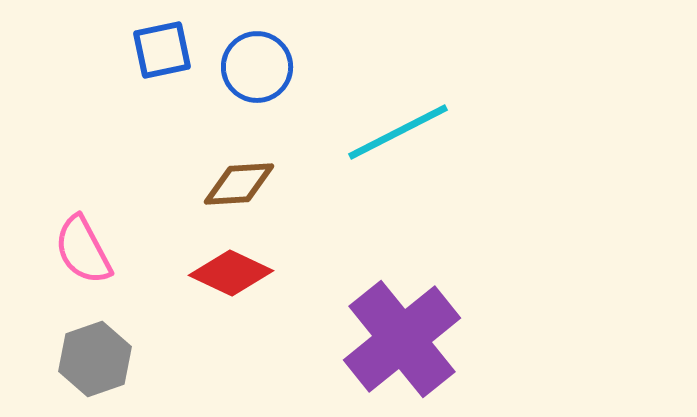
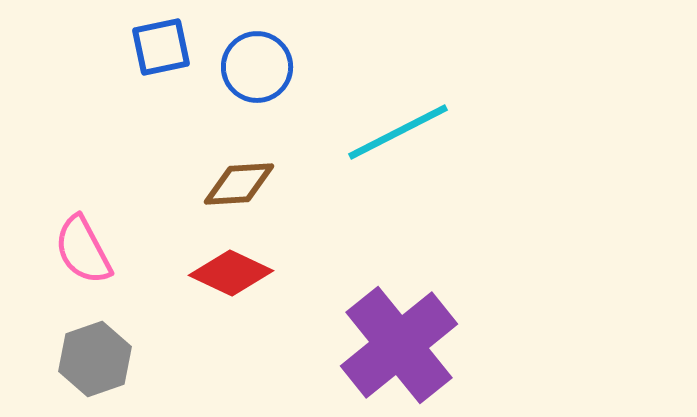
blue square: moved 1 px left, 3 px up
purple cross: moved 3 px left, 6 px down
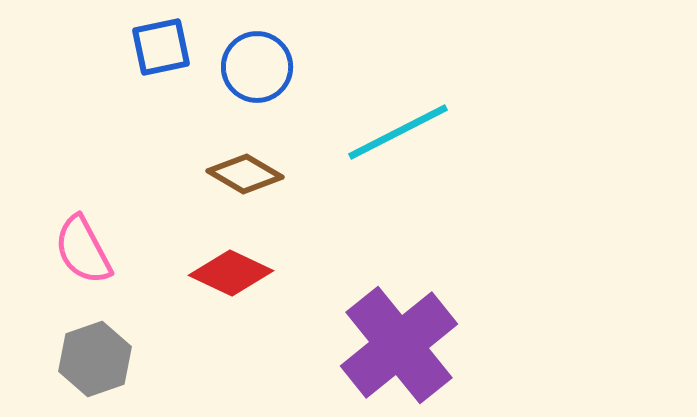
brown diamond: moved 6 px right, 10 px up; rotated 34 degrees clockwise
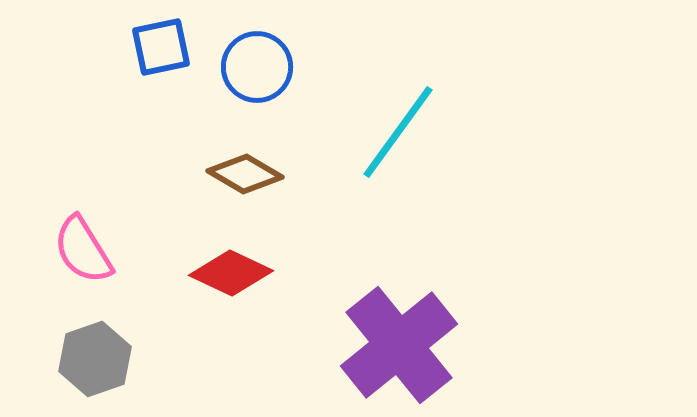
cyan line: rotated 27 degrees counterclockwise
pink semicircle: rotated 4 degrees counterclockwise
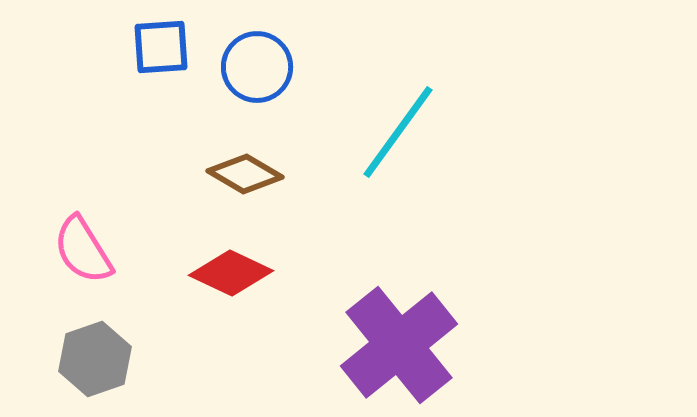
blue square: rotated 8 degrees clockwise
